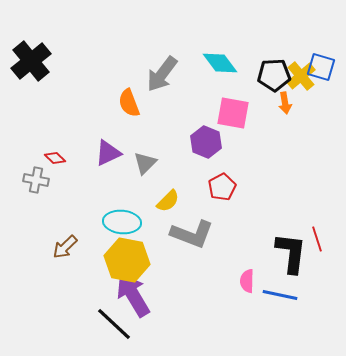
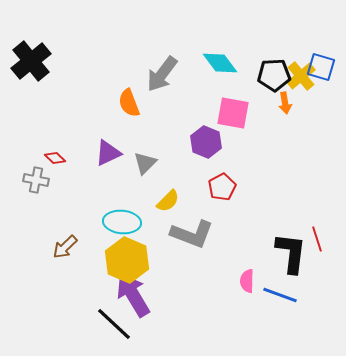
yellow hexagon: rotated 12 degrees clockwise
blue line: rotated 8 degrees clockwise
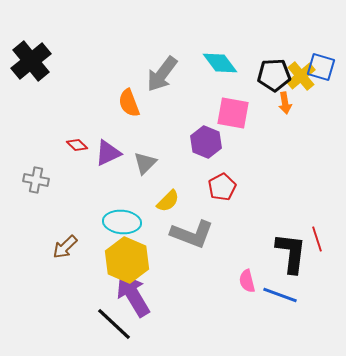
red diamond: moved 22 px right, 13 px up
pink semicircle: rotated 15 degrees counterclockwise
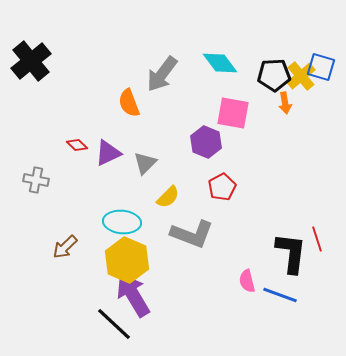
yellow semicircle: moved 4 px up
